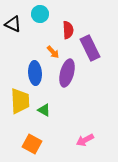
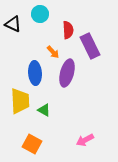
purple rectangle: moved 2 px up
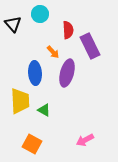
black triangle: rotated 24 degrees clockwise
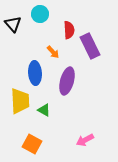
red semicircle: moved 1 px right
purple ellipse: moved 8 px down
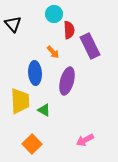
cyan circle: moved 14 px right
orange square: rotated 18 degrees clockwise
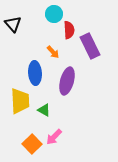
pink arrow: moved 31 px left, 3 px up; rotated 18 degrees counterclockwise
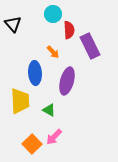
cyan circle: moved 1 px left
green triangle: moved 5 px right
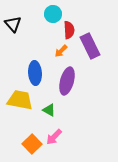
orange arrow: moved 8 px right, 1 px up; rotated 88 degrees clockwise
yellow trapezoid: moved 1 px up; rotated 76 degrees counterclockwise
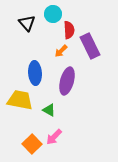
black triangle: moved 14 px right, 1 px up
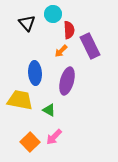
orange square: moved 2 px left, 2 px up
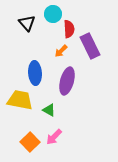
red semicircle: moved 1 px up
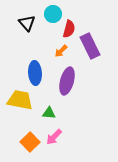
red semicircle: rotated 18 degrees clockwise
green triangle: moved 3 px down; rotated 24 degrees counterclockwise
